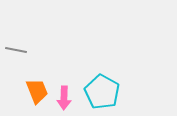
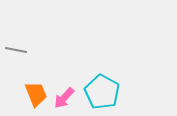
orange trapezoid: moved 1 px left, 3 px down
pink arrow: rotated 40 degrees clockwise
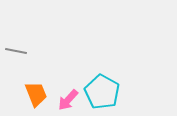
gray line: moved 1 px down
pink arrow: moved 4 px right, 2 px down
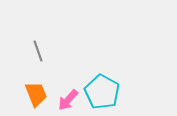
gray line: moved 22 px right; rotated 60 degrees clockwise
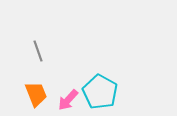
cyan pentagon: moved 2 px left
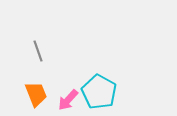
cyan pentagon: moved 1 px left
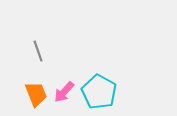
pink arrow: moved 4 px left, 8 px up
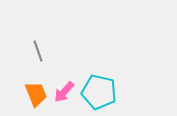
cyan pentagon: rotated 16 degrees counterclockwise
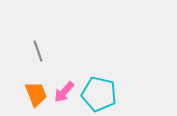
cyan pentagon: moved 2 px down
